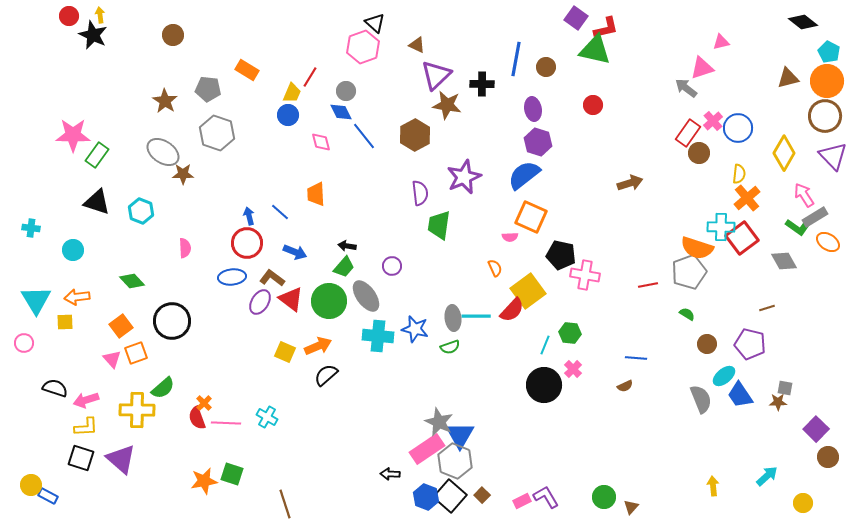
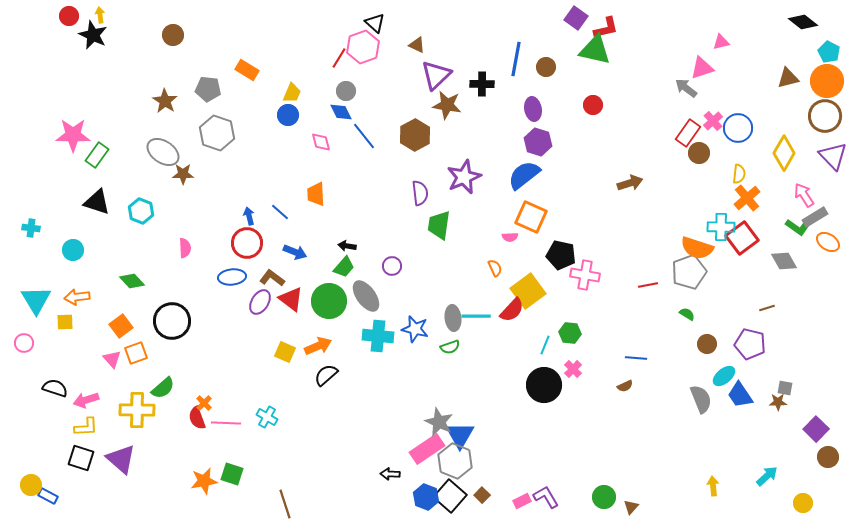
red line at (310, 77): moved 29 px right, 19 px up
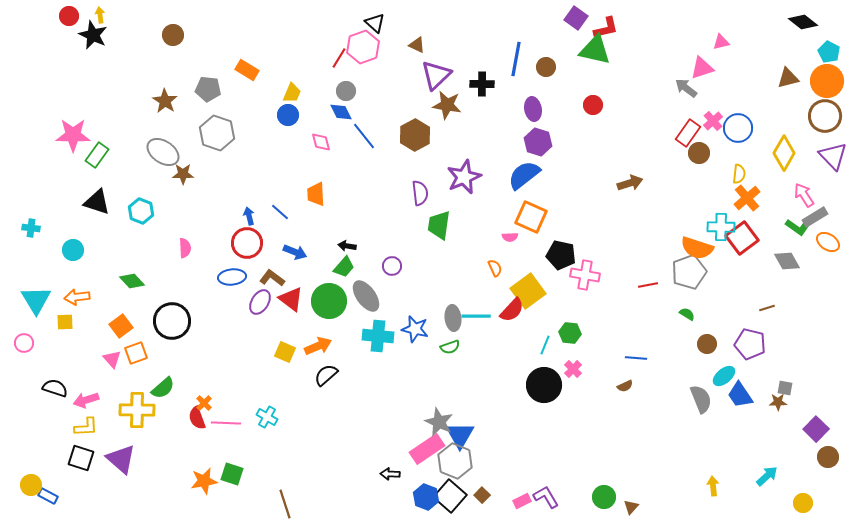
gray diamond at (784, 261): moved 3 px right
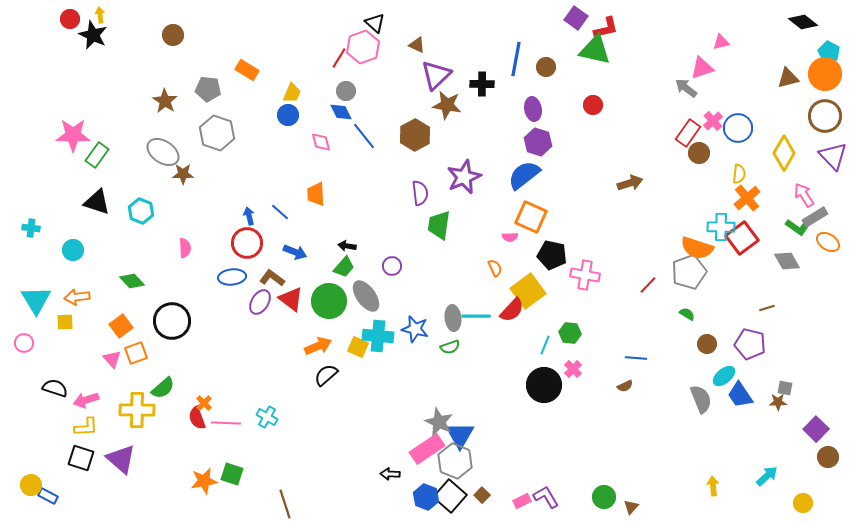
red circle at (69, 16): moved 1 px right, 3 px down
orange circle at (827, 81): moved 2 px left, 7 px up
black pentagon at (561, 255): moved 9 px left
red line at (648, 285): rotated 36 degrees counterclockwise
yellow square at (285, 352): moved 73 px right, 5 px up
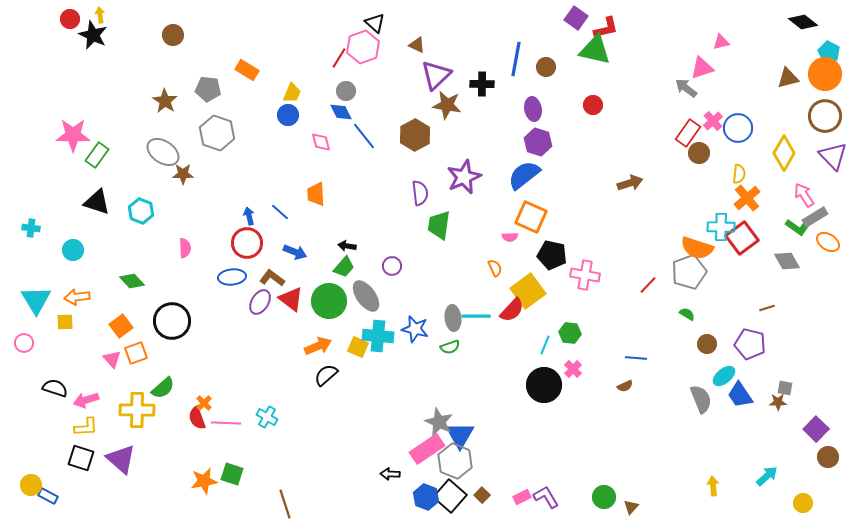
pink rectangle at (522, 501): moved 4 px up
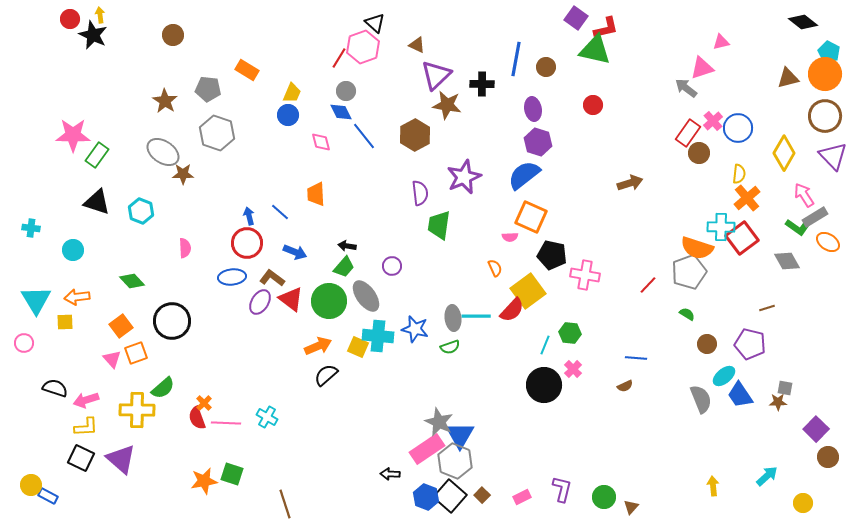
black square at (81, 458): rotated 8 degrees clockwise
purple L-shape at (546, 497): moved 16 px right, 8 px up; rotated 44 degrees clockwise
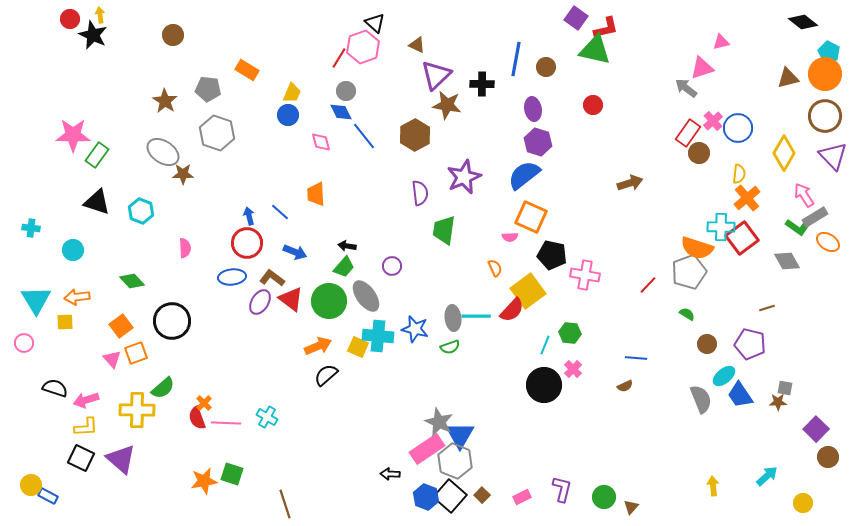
green trapezoid at (439, 225): moved 5 px right, 5 px down
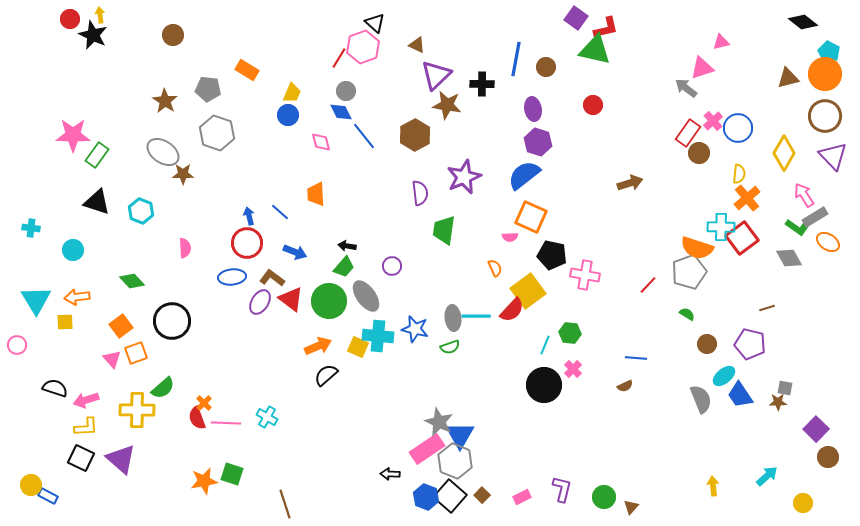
gray diamond at (787, 261): moved 2 px right, 3 px up
pink circle at (24, 343): moved 7 px left, 2 px down
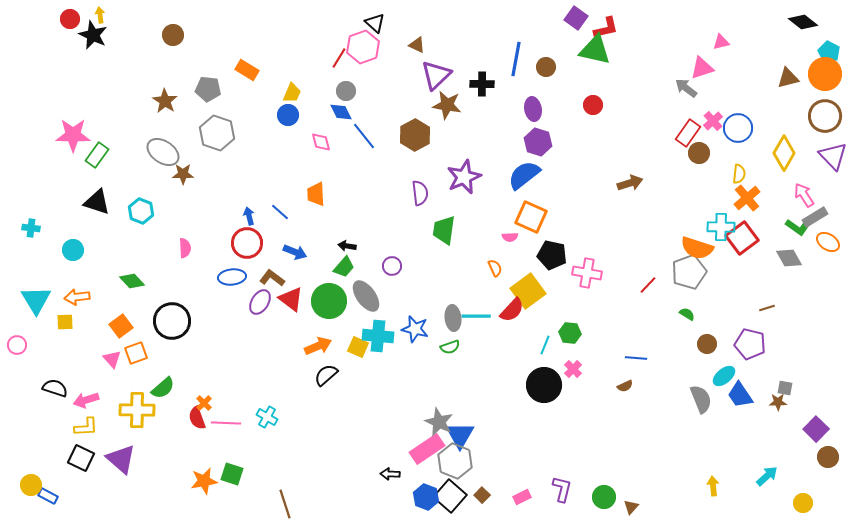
pink cross at (585, 275): moved 2 px right, 2 px up
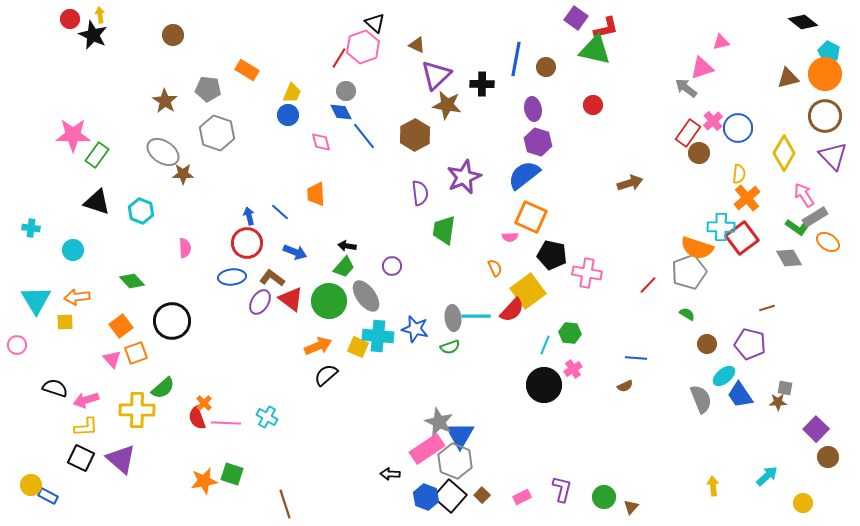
pink cross at (573, 369): rotated 12 degrees clockwise
